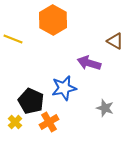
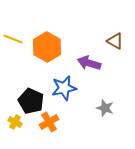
orange hexagon: moved 6 px left, 27 px down
yellow cross: rotated 16 degrees counterclockwise
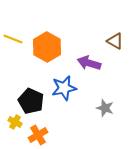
orange cross: moved 11 px left, 13 px down
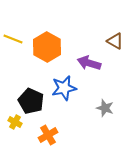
orange cross: moved 10 px right
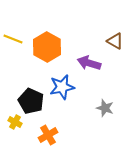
blue star: moved 2 px left, 1 px up
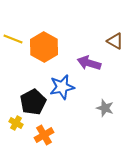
orange hexagon: moved 3 px left
black pentagon: moved 2 px right, 1 px down; rotated 20 degrees clockwise
yellow cross: moved 1 px right, 1 px down
orange cross: moved 4 px left
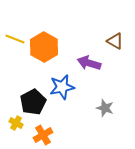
yellow line: moved 2 px right
orange cross: moved 1 px left
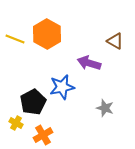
orange hexagon: moved 3 px right, 13 px up
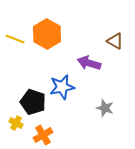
black pentagon: rotated 25 degrees counterclockwise
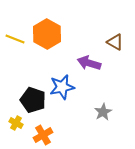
brown triangle: moved 1 px down
black pentagon: moved 2 px up
gray star: moved 2 px left, 4 px down; rotated 24 degrees clockwise
